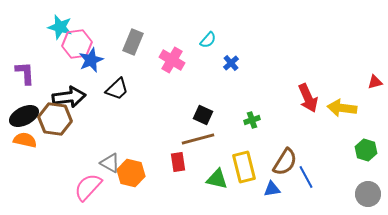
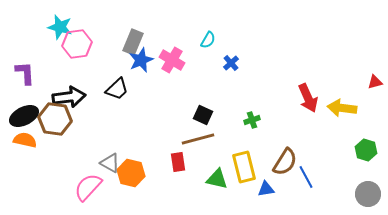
cyan semicircle: rotated 12 degrees counterclockwise
blue star: moved 50 px right
blue triangle: moved 6 px left
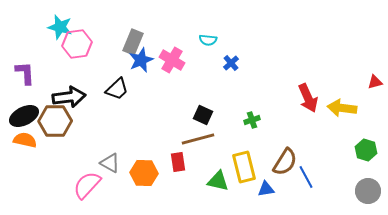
cyan semicircle: rotated 66 degrees clockwise
brown hexagon: moved 2 px down; rotated 8 degrees counterclockwise
orange hexagon: moved 13 px right; rotated 12 degrees counterclockwise
green triangle: moved 1 px right, 2 px down
pink semicircle: moved 1 px left, 2 px up
gray circle: moved 3 px up
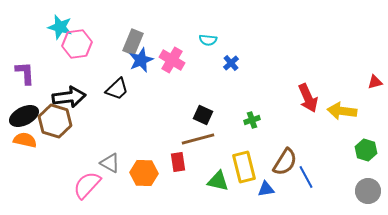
yellow arrow: moved 3 px down
brown hexagon: rotated 16 degrees clockwise
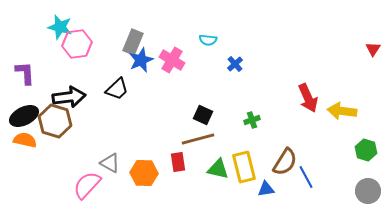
blue cross: moved 4 px right, 1 px down
red triangle: moved 2 px left, 33 px up; rotated 42 degrees counterclockwise
green triangle: moved 12 px up
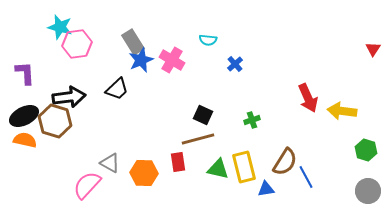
gray rectangle: rotated 55 degrees counterclockwise
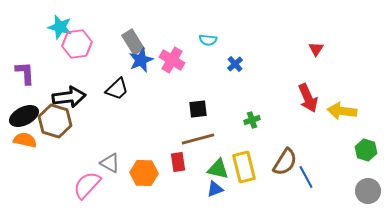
red triangle: moved 57 px left
black square: moved 5 px left, 6 px up; rotated 30 degrees counterclockwise
blue triangle: moved 51 px left; rotated 12 degrees counterclockwise
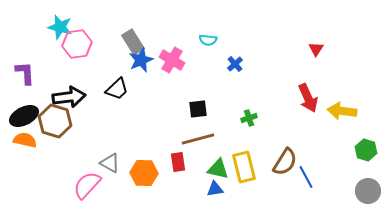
green cross: moved 3 px left, 2 px up
blue triangle: rotated 12 degrees clockwise
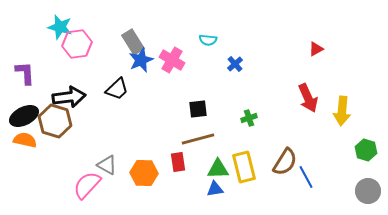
red triangle: rotated 28 degrees clockwise
yellow arrow: rotated 92 degrees counterclockwise
gray triangle: moved 3 px left, 2 px down
green triangle: rotated 15 degrees counterclockwise
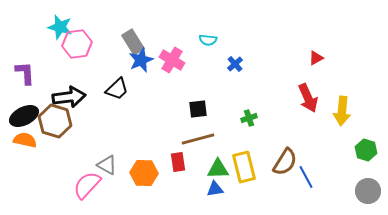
red triangle: moved 9 px down
